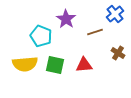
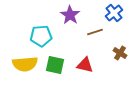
blue cross: moved 1 px left, 1 px up
purple star: moved 4 px right, 4 px up
cyan pentagon: rotated 25 degrees counterclockwise
brown cross: moved 2 px right
red triangle: moved 1 px right; rotated 18 degrees clockwise
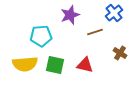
purple star: rotated 18 degrees clockwise
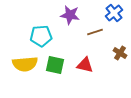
purple star: rotated 30 degrees clockwise
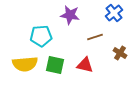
brown line: moved 5 px down
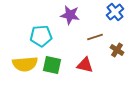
blue cross: moved 1 px right, 1 px up
brown cross: moved 3 px left, 3 px up
green square: moved 3 px left
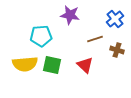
blue cross: moved 7 px down
brown line: moved 2 px down
brown cross: rotated 16 degrees counterclockwise
red triangle: rotated 30 degrees clockwise
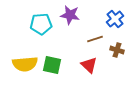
cyan pentagon: moved 12 px up
red triangle: moved 4 px right
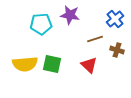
green square: moved 1 px up
